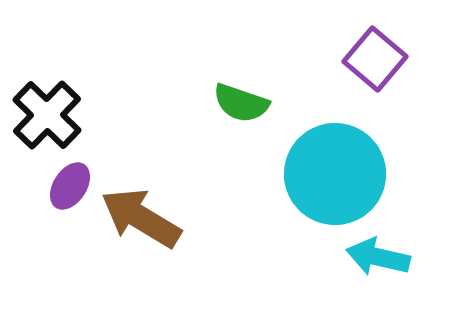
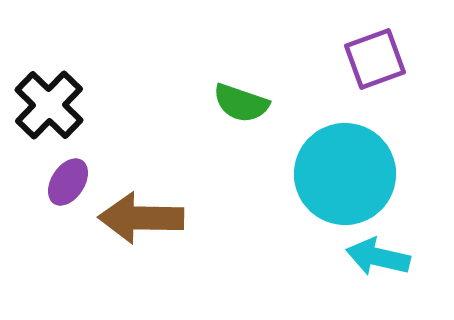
purple square: rotated 30 degrees clockwise
black cross: moved 2 px right, 10 px up
cyan circle: moved 10 px right
purple ellipse: moved 2 px left, 4 px up
brown arrow: rotated 30 degrees counterclockwise
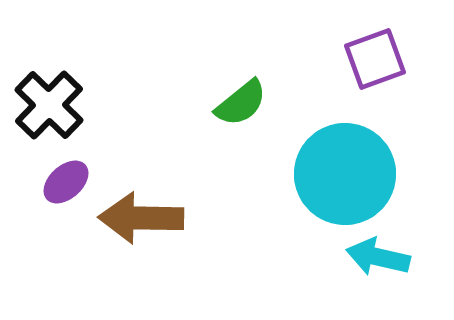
green semicircle: rotated 58 degrees counterclockwise
purple ellipse: moved 2 px left; rotated 15 degrees clockwise
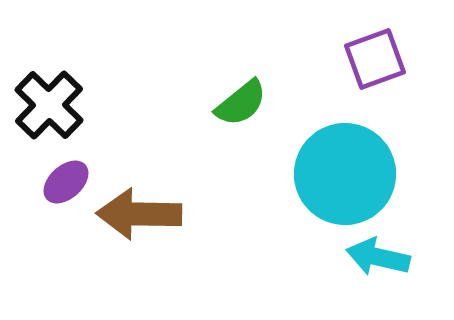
brown arrow: moved 2 px left, 4 px up
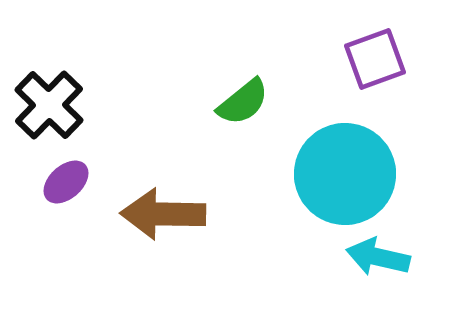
green semicircle: moved 2 px right, 1 px up
brown arrow: moved 24 px right
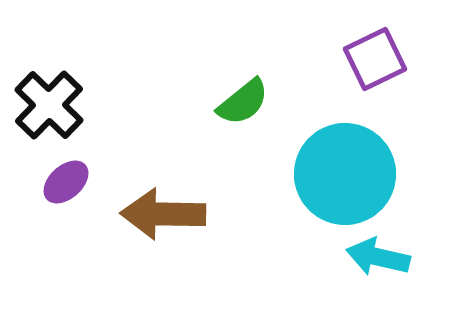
purple square: rotated 6 degrees counterclockwise
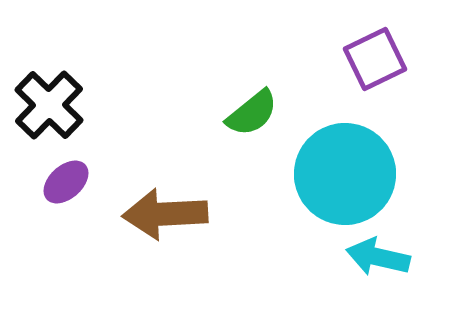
green semicircle: moved 9 px right, 11 px down
brown arrow: moved 2 px right; rotated 4 degrees counterclockwise
